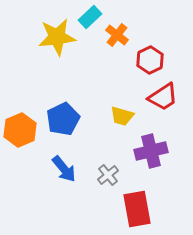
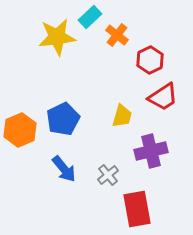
yellow trapezoid: rotated 90 degrees counterclockwise
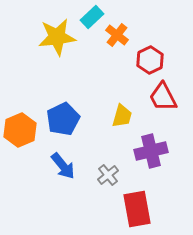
cyan rectangle: moved 2 px right
red trapezoid: rotated 96 degrees clockwise
blue arrow: moved 1 px left, 3 px up
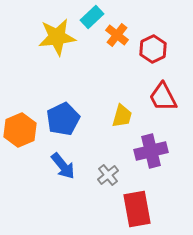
red hexagon: moved 3 px right, 11 px up
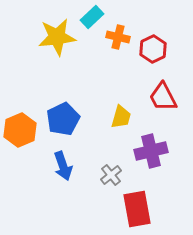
orange cross: moved 1 px right, 2 px down; rotated 25 degrees counterclockwise
yellow trapezoid: moved 1 px left, 1 px down
blue arrow: rotated 20 degrees clockwise
gray cross: moved 3 px right
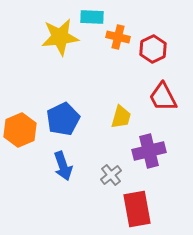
cyan rectangle: rotated 45 degrees clockwise
yellow star: moved 3 px right
purple cross: moved 2 px left
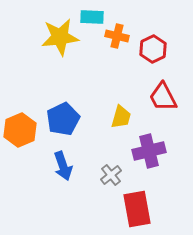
orange cross: moved 1 px left, 1 px up
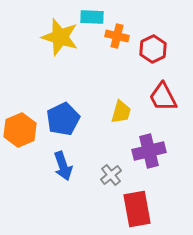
yellow star: rotated 24 degrees clockwise
yellow trapezoid: moved 5 px up
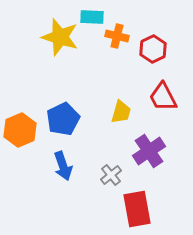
purple cross: rotated 20 degrees counterclockwise
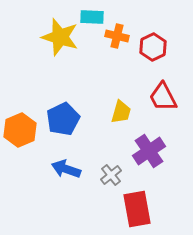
red hexagon: moved 2 px up
blue arrow: moved 3 px right, 3 px down; rotated 128 degrees clockwise
